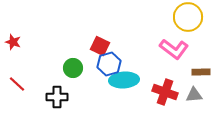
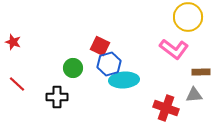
red cross: moved 1 px right, 16 px down
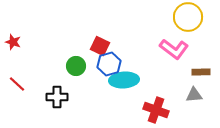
green circle: moved 3 px right, 2 px up
red cross: moved 10 px left, 2 px down
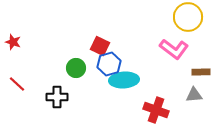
green circle: moved 2 px down
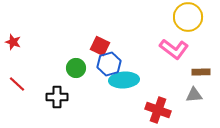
red cross: moved 2 px right
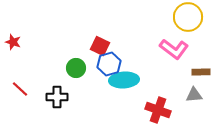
red line: moved 3 px right, 5 px down
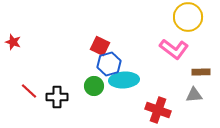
green circle: moved 18 px right, 18 px down
red line: moved 9 px right, 2 px down
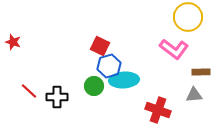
blue hexagon: moved 2 px down
